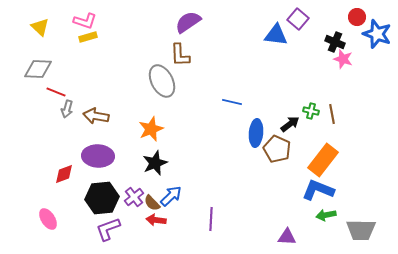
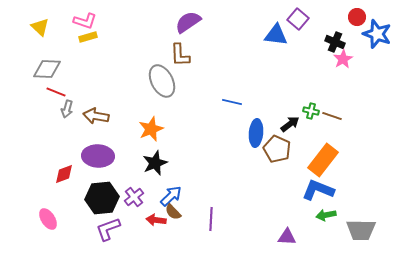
pink star: rotated 24 degrees clockwise
gray diamond: moved 9 px right
brown line: moved 2 px down; rotated 60 degrees counterclockwise
brown semicircle: moved 21 px right, 9 px down
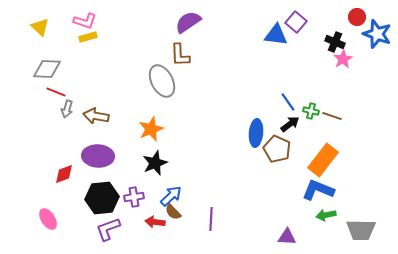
purple square: moved 2 px left, 3 px down
blue line: moved 56 px right; rotated 42 degrees clockwise
purple cross: rotated 30 degrees clockwise
red arrow: moved 1 px left, 2 px down
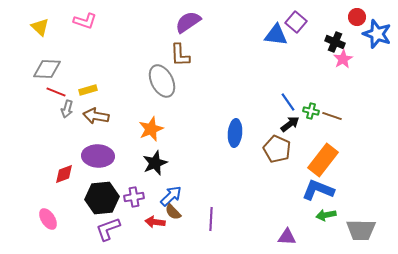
yellow rectangle: moved 53 px down
blue ellipse: moved 21 px left
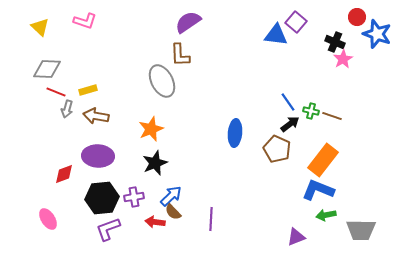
purple triangle: moved 9 px right; rotated 24 degrees counterclockwise
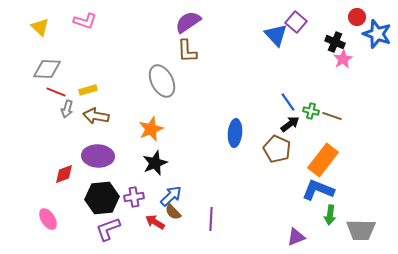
blue triangle: rotated 40 degrees clockwise
brown L-shape: moved 7 px right, 4 px up
green arrow: moved 4 px right; rotated 72 degrees counterclockwise
red arrow: rotated 24 degrees clockwise
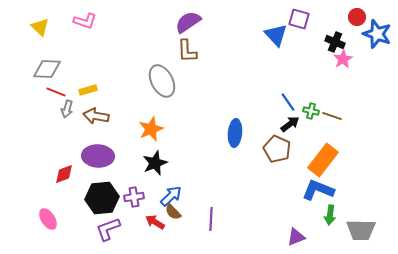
purple square: moved 3 px right, 3 px up; rotated 25 degrees counterclockwise
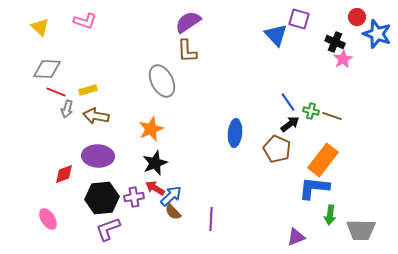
blue L-shape: moved 4 px left, 2 px up; rotated 16 degrees counterclockwise
red arrow: moved 34 px up
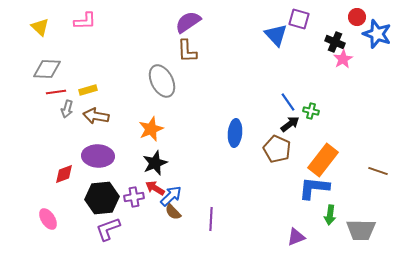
pink L-shape: rotated 20 degrees counterclockwise
red line: rotated 30 degrees counterclockwise
brown line: moved 46 px right, 55 px down
